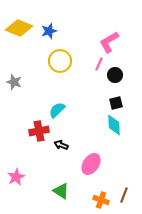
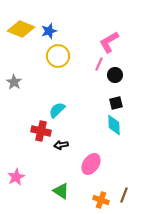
yellow diamond: moved 2 px right, 1 px down
yellow circle: moved 2 px left, 5 px up
gray star: rotated 14 degrees clockwise
red cross: moved 2 px right; rotated 24 degrees clockwise
black arrow: rotated 32 degrees counterclockwise
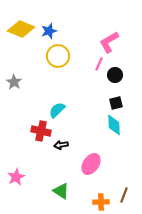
orange cross: moved 2 px down; rotated 21 degrees counterclockwise
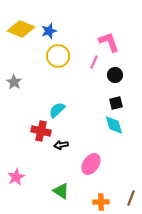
pink L-shape: rotated 100 degrees clockwise
pink line: moved 5 px left, 2 px up
cyan diamond: rotated 15 degrees counterclockwise
brown line: moved 7 px right, 3 px down
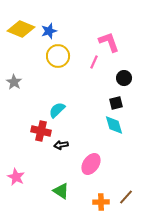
black circle: moved 9 px right, 3 px down
pink star: rotated 18 degrees counterclockwise
brown line: moved 5 px left, 1 px up; rotated 21 degrees clockwise
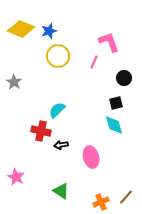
pink ellipse: moved 7 px up; rotated 50 degrees counterclockwise
orange cross: rotated 21 degrees counterclockwise
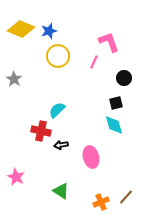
gray star: moved 3 px up
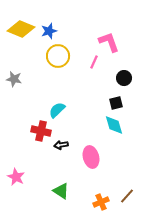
gray star: rotated 21 degrees counterclockwise
brown line: moved 1 px right, 1 px up
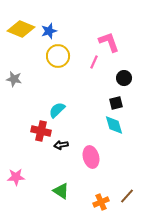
pink star: rotated 30 degrees counterclockwise
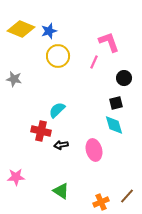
pink ellipse: moved 3 px right, 7 px up
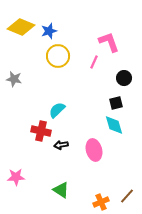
yellow diamond: moved 2 px up
green triangle: moved 1 px up
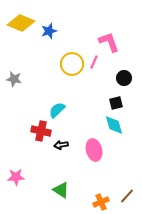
yellow diamond: moved 4 px up
yellow circle: moved 14 px right, 8 px down
